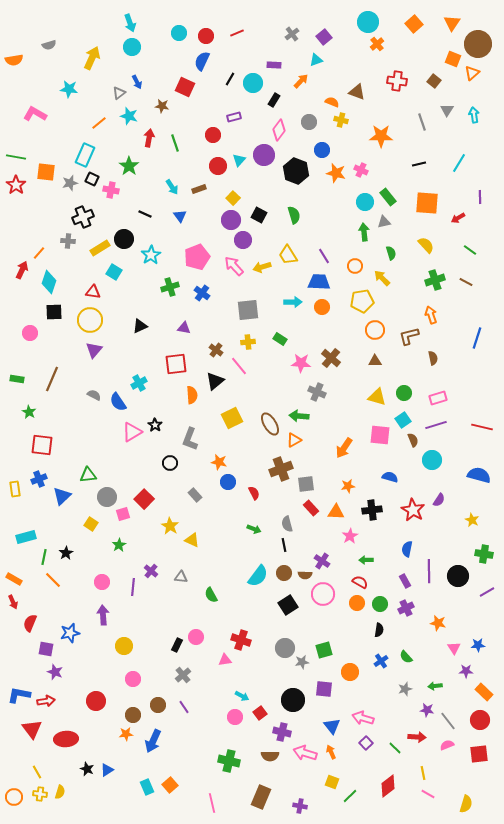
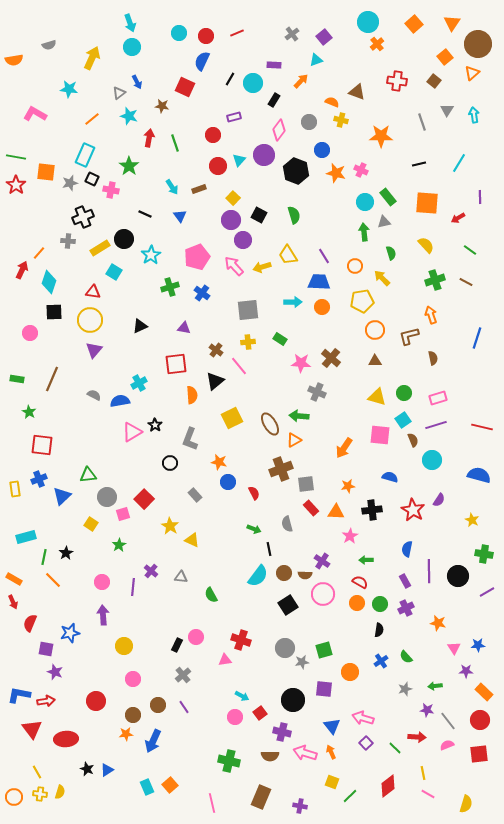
orange square at (453, 59): moved 8 px left, 2 px up; rotated 28 degrees clockwise
orange line at (99, 123): moved 7 px left, 4 px up
blue semicircle at (118, 402): moved 2 px right, 1 px up; rotated 114 degrees clockwise
black line at (284, 545): moved 15 px left, 4 px down
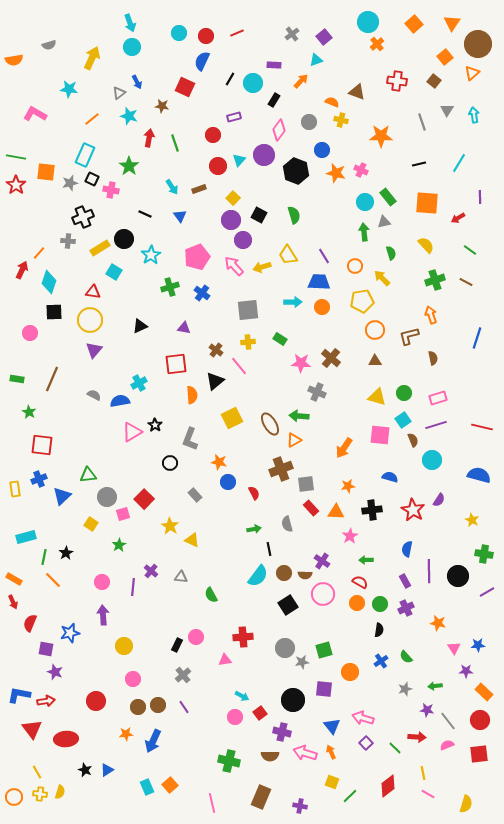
green arrow at (254, 529): rotated 32 degrees counterclockwise
red cross at (241, 640): moved 2 px right, 3 px up; rotated 24 degrees counterclockwise
brown circle at (133, 715): moved 5 px right, 8 px up
black star at (87, 769): moved 2 px left, 1 px down
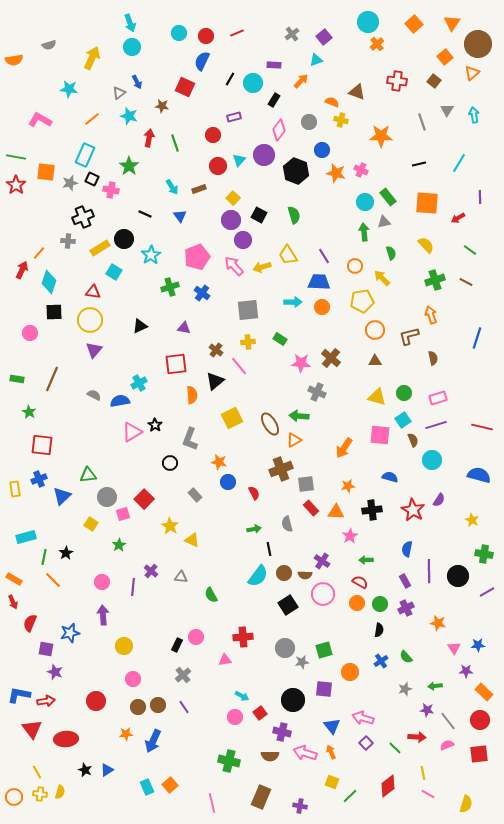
pink L-shape at (35, 114): moved 5 px right, 6 px down
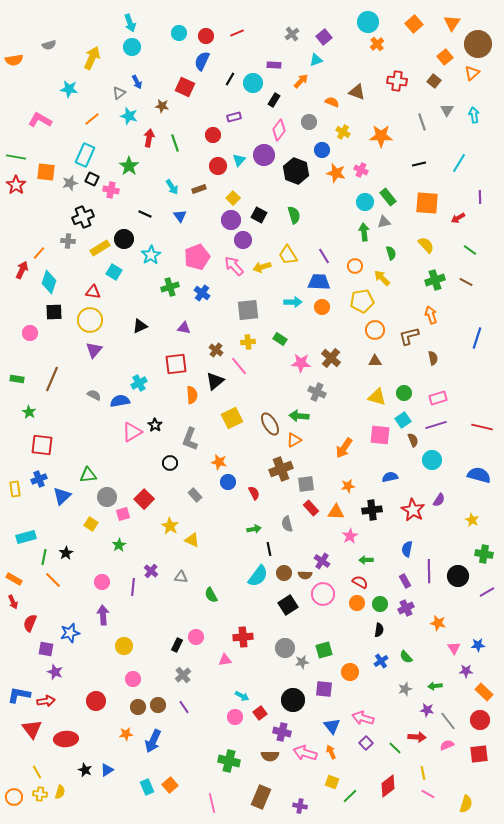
yellow cross at (341, 120): moved 2 px right, 12 px down; rotated 16 degrees clockwise
blue semicircle at (390, 477): rotated 28 degrees counterclockwise
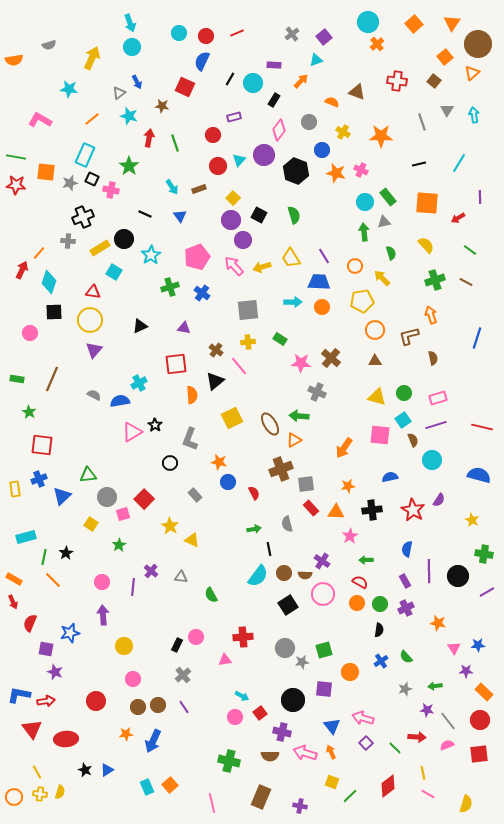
red star at (16, 185): rotated 30 degrees counterclockwise
yellow trapezoid at (288, 255): moved 3 px right, 3 px down
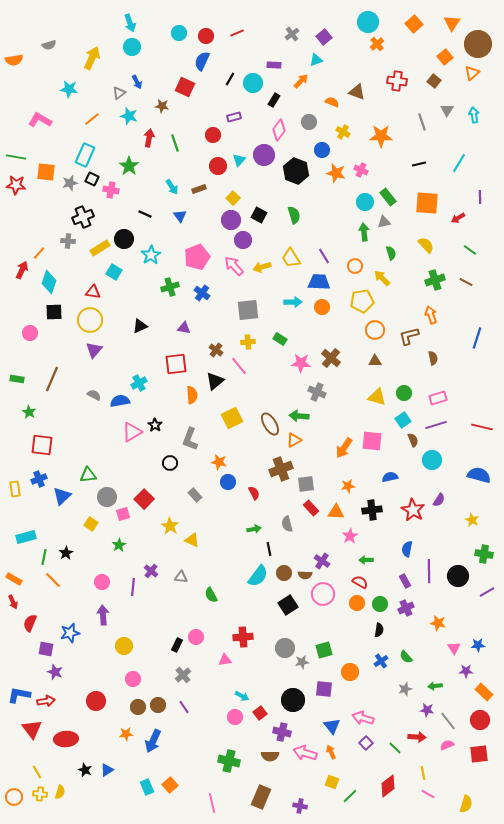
pink square at (380, 435): moved 8 px left, 6 px down
